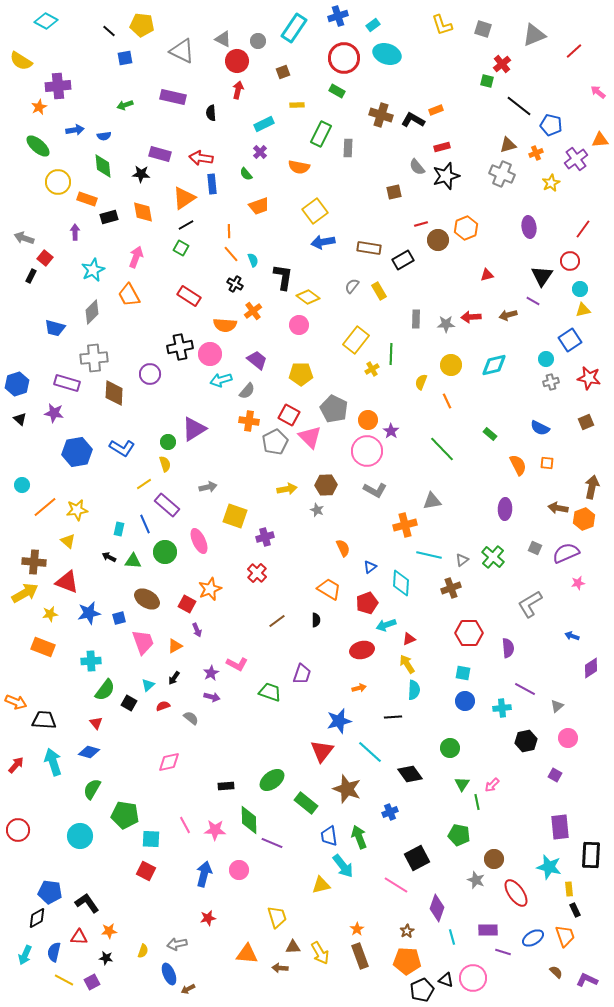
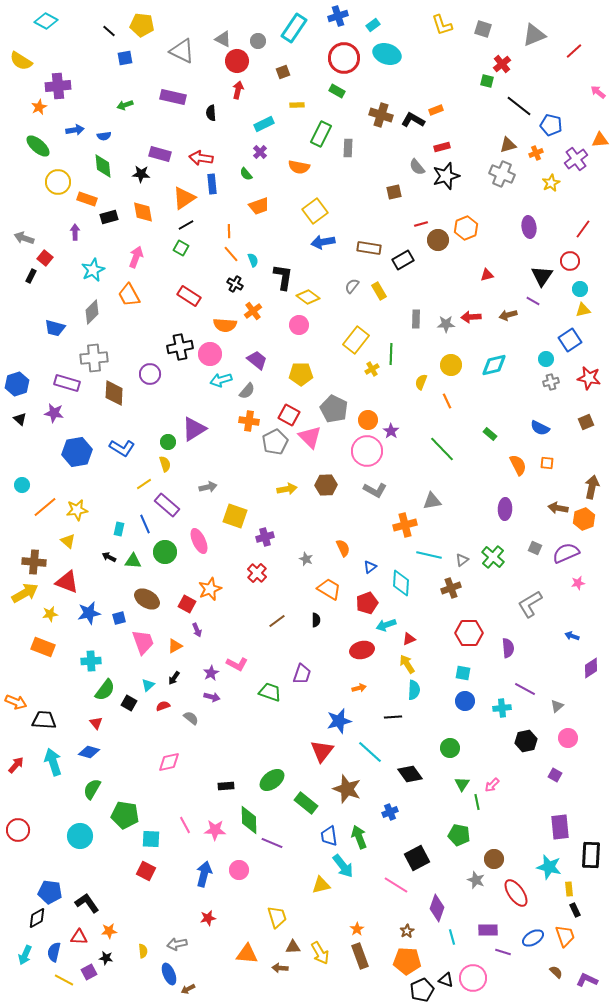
gray star at (317, 510): moved 11 px left, 49 px down
yellow semicircle at (143, 951): rotated 24 degrees counterclockwise
purple square at (92, 982): moved 3 px left, 10 px up
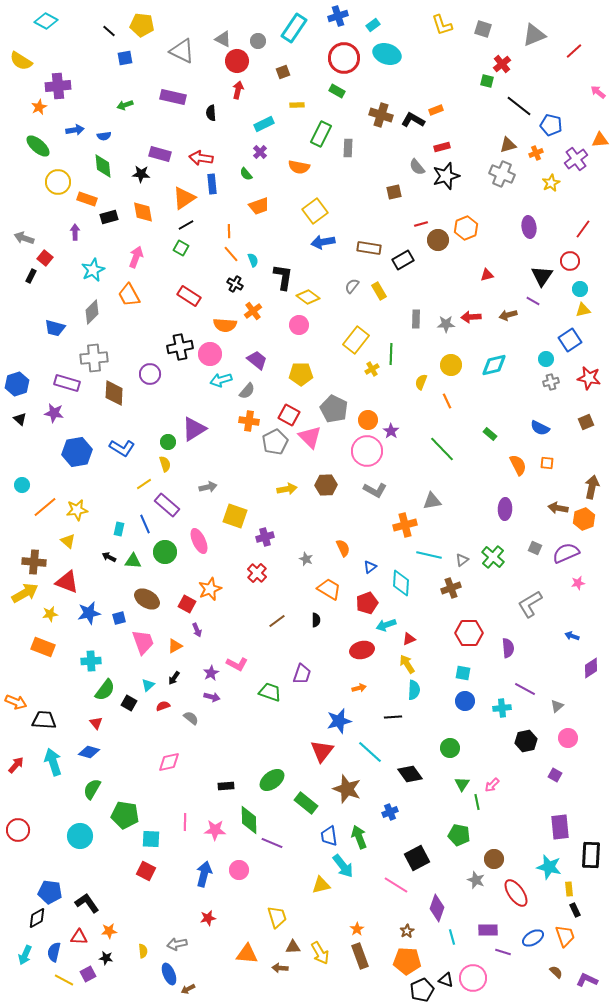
pink line at (185, 825): moved 3 px up; rotated 30 degrees clockwise
purple square at (89, 972): moved 1 px left, 2 px down
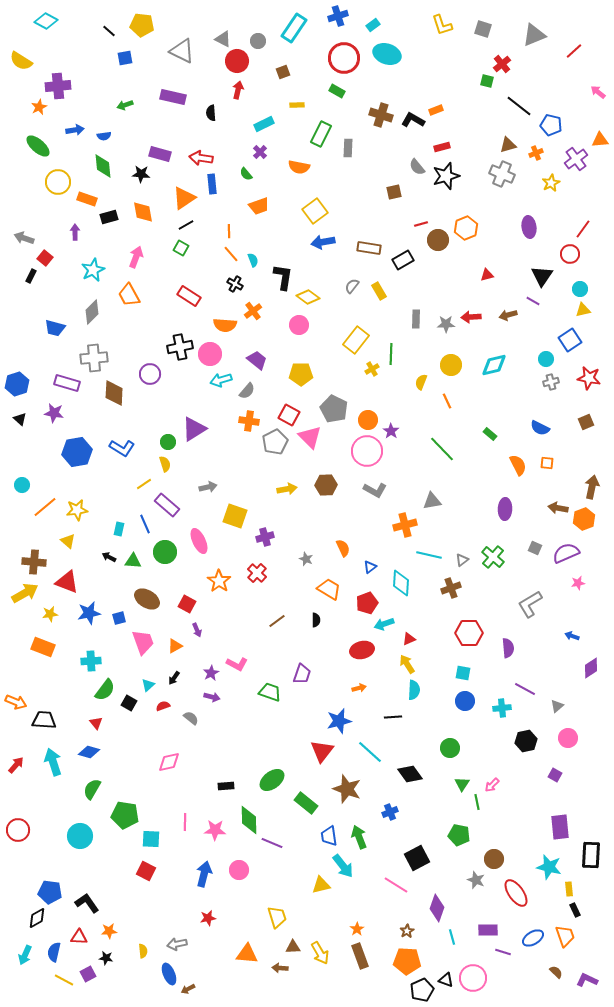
red circle at (570, 261): moved 7 px up
orange star at (210, 589): moved 9 px right, 8 px up; rotated 15 degrees counterclockwise
cyan arrow at (386, 625): moved 2 px left, 1 px up
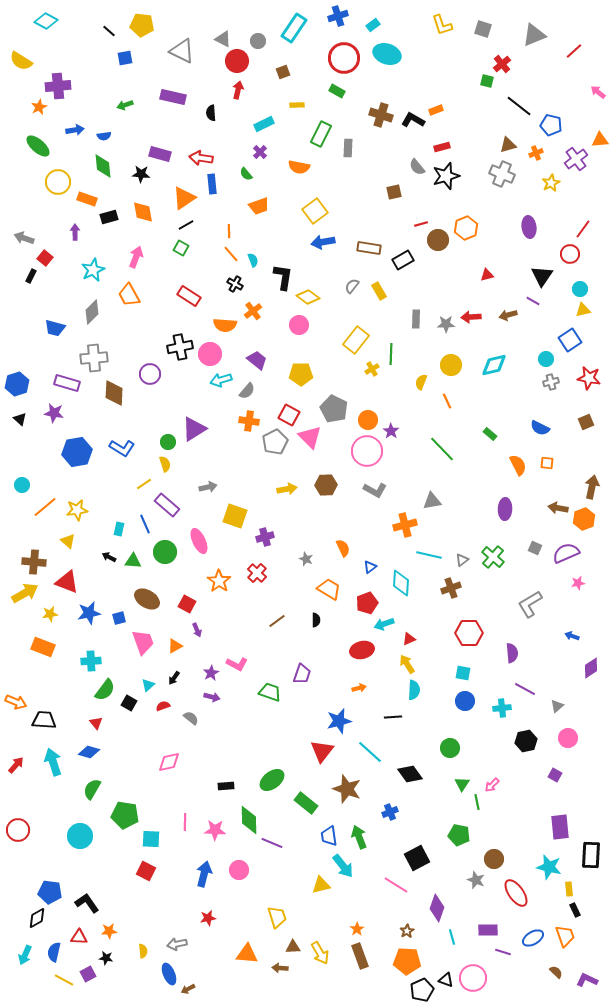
purple semicircle at (508, 648): moved 4 px right, 5 px down
